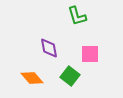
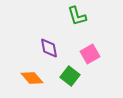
pink square: rotated 30 degrees counterclockwise
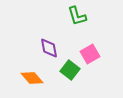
green square: moved 6 px up
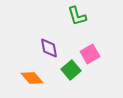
green square: moved 1 px right; rotated 12 degrees clockwise
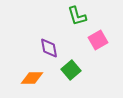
pink square: moved 8 px right, 14 px up
orange diamond: rotated 50 degrees counterclockwise
